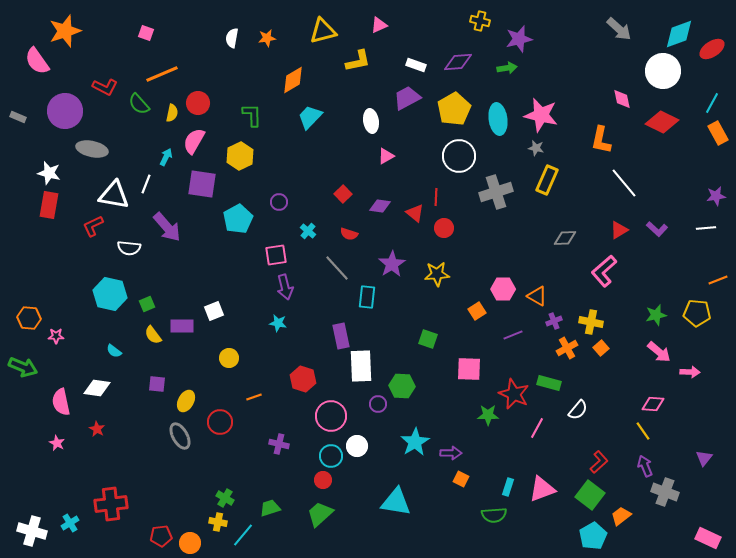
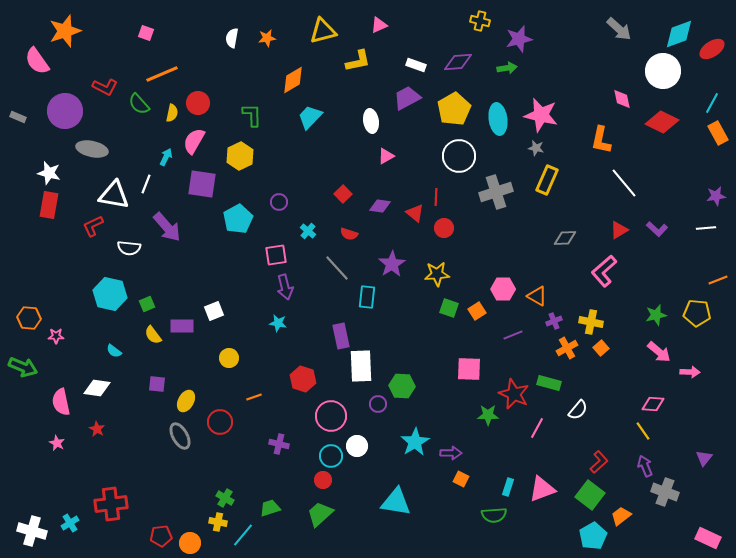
green square at (428, 339): moved 21 px right, 31 px up
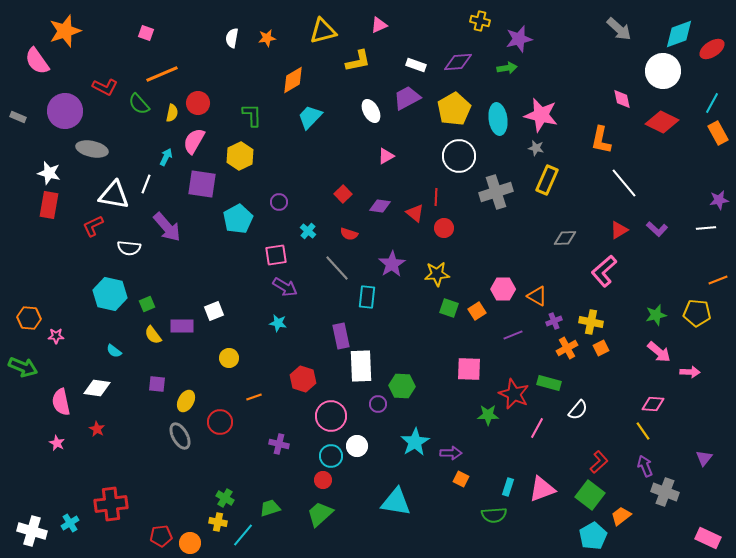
white ellipse at (371, 121): moved 10 px up; rotated 20 degrees counterclockwise
purple star at (716, 196): moved 3 px right, 4 px down
purple arrow at (285, 287): rotated 45 degrees counterclockwise
orange square at (601, 348): rotated 14 degrees clockwise
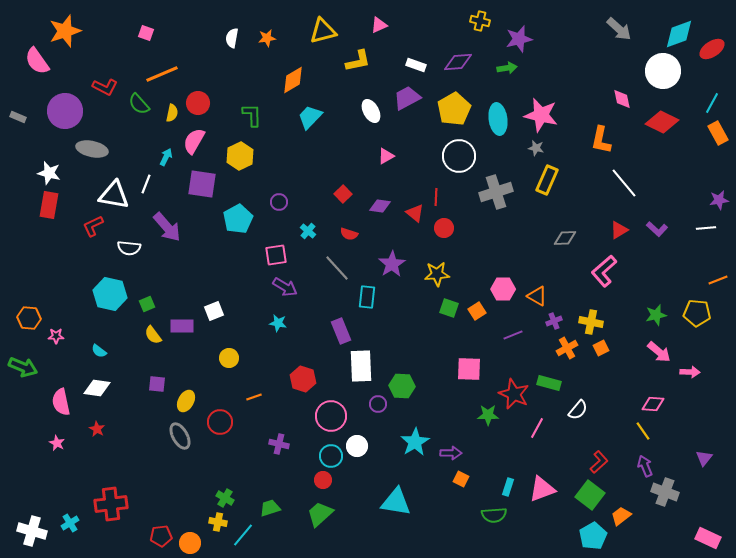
purple rectangle at (341, 336): moved 5 px up; rotated 10 degrees counterclockwise
cyan semicircle at (114, 351): moved 15 px left
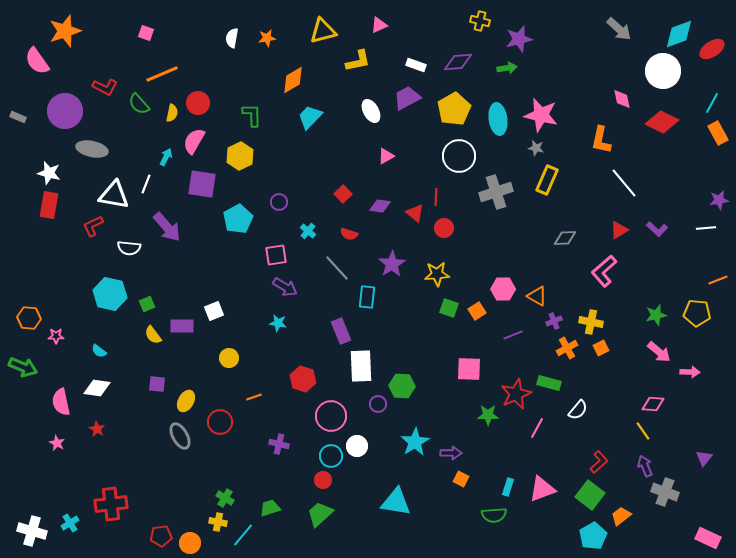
red star at (514, 394): moved 2 px right; rotated 24 degrees clockwise
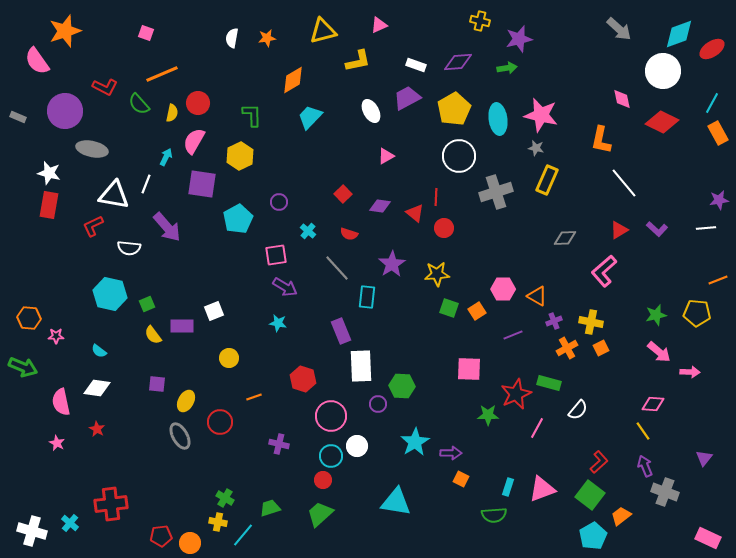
cyan cross at (70, 523): rotated 18 degrees counterclockwise
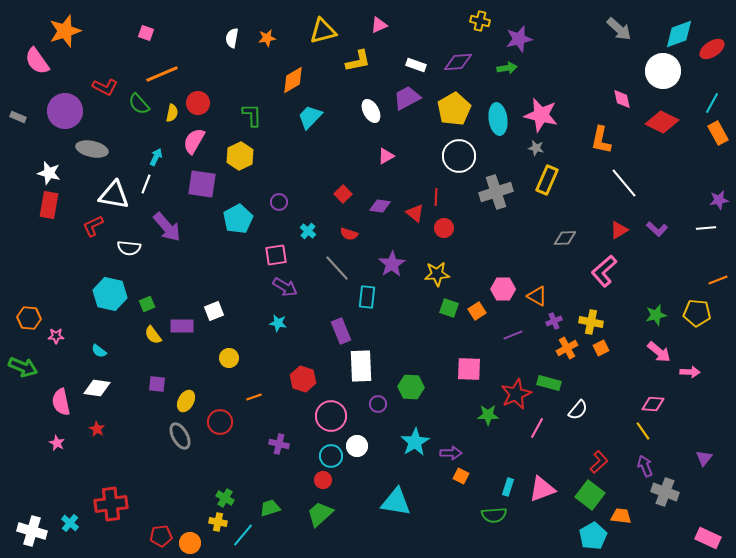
cyan arrow at (166, 157): moved 10 px left
green hexagon at (402, 386): moved 9 px right, 1 px down
orange square at (461, 479): moved 3 px up
orange trapezoid at (621, 516): rotated 45 degrees clockwise
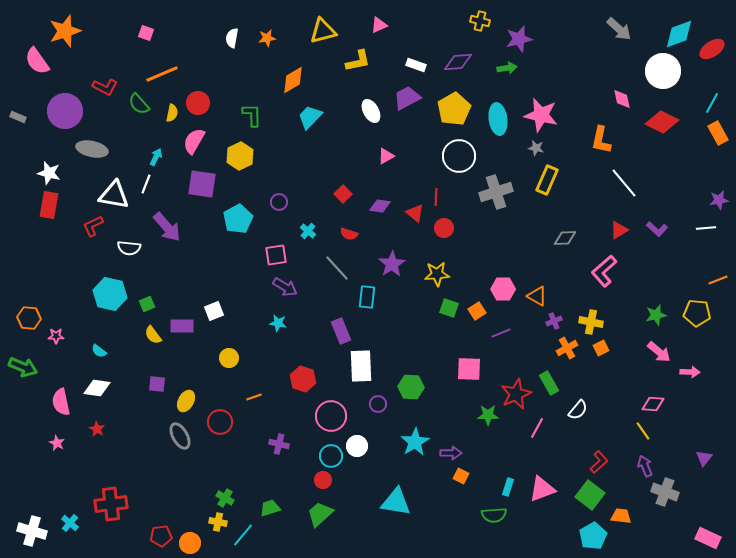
purple line at (513, 335): moved 12 px left, 2 px up
green rectangle at (549, 383): rotated 45 degrees clockwise
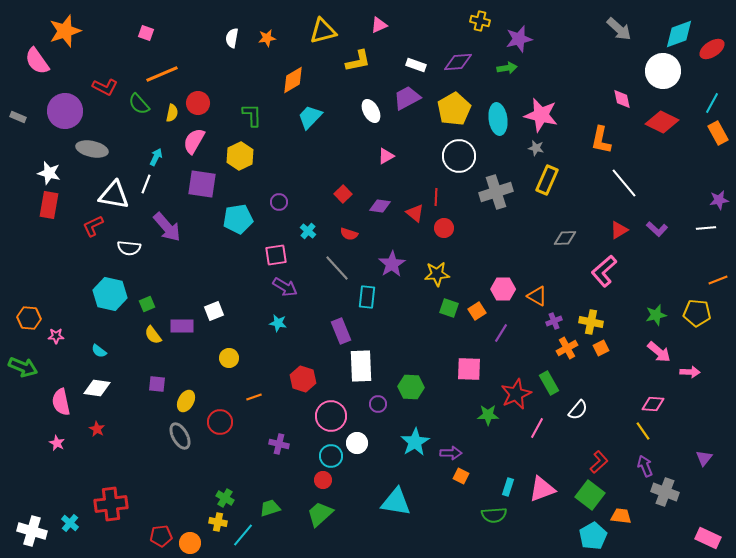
cyan pentagon at (238, 219): rotated 20 degrees clockwise
purple line at (501, 333): rotated 36 degrees counterclockwise
white circle at (357, 446): moved 3 px up
